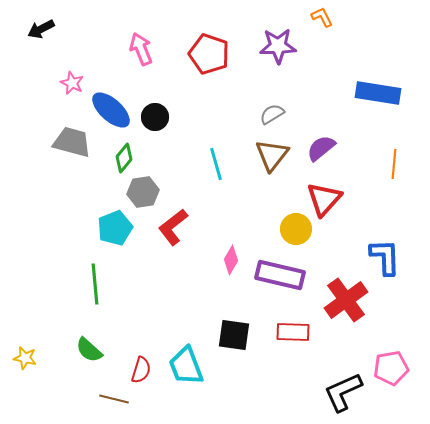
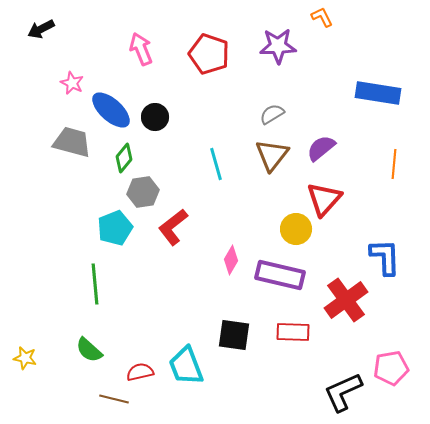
red semicircle: moved 1 px left, 2 px down; rotated 120 degrees counterclockwise
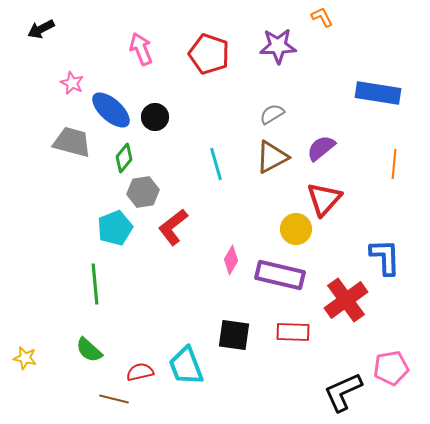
brown triangle: moved 2 px down; rotated 24 degrees clockwise
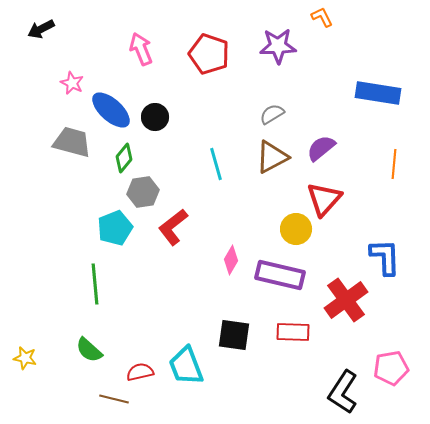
black L-shape: rotated 33 degrees counterclockwise
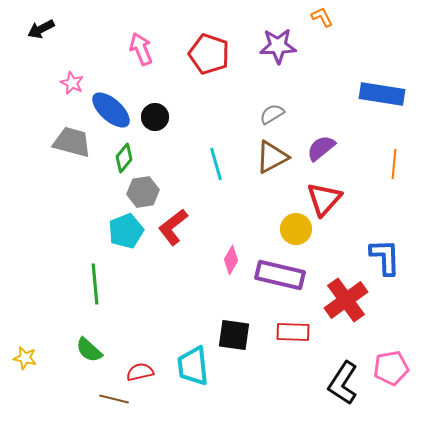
blue rectangle: moved 4 px right, 1 px down
cyan pentagon: moved 11 px right, 3 px down
cyan trapezoid: moved 7 px right; rotated 15 degrees clockwise
black L-shape: moved 9 px up
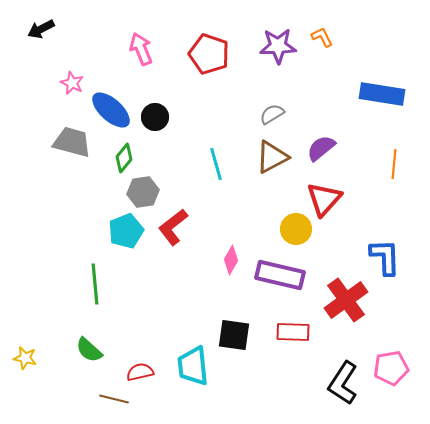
orange L-shape: moved 20 px down
